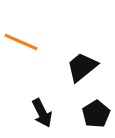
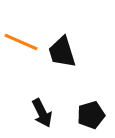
black trapezoid: moved 20 px left, 15 px up; rotated 68 degrees counterclockwise
black pentagon: moved 5 px left, 1 px down; rotated 16 degrees clockwise
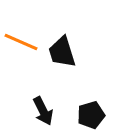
black arrow: moved 1 px right, 2 px up
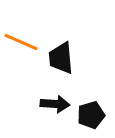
black trapezoid: moved 1 px left, 6 px down; rotated 12 degrees clockwise
black arrow: moved 12 px right, 7 px up; rotated 60 degrees counterclockwise
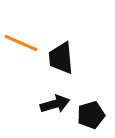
orange line: moved 1 px down
black arrow: rotated 20 degrees counterclockwise
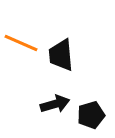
black trapezoid: moved 3 px up
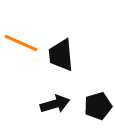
black pentagon: moved 7 px right, 9 px up
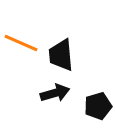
black arrow: moved 11 px up
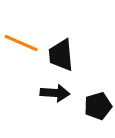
black arrow: rotated 20 degrees clockwise
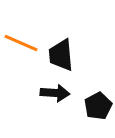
black pentagon: rotated 12 degrees counterclockwise
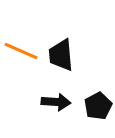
orange line: moved 8 px down
black arrow: moved 1 px right, 9 px down
